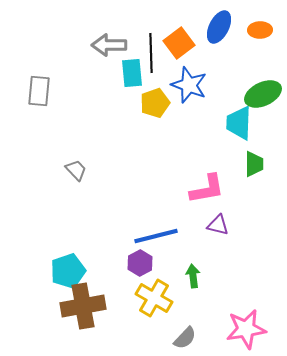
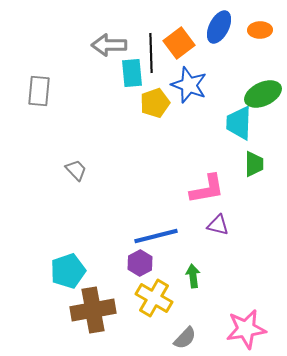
brown cross: moved 10 px right, 4 px down
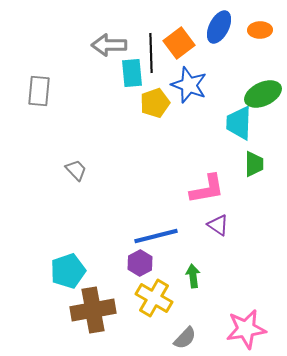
purple triangle: rotated 20 degrees clockwise
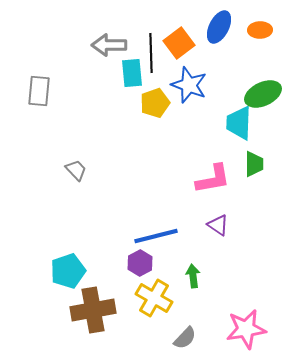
pink L-shape: moved 6 px right, 10 px up
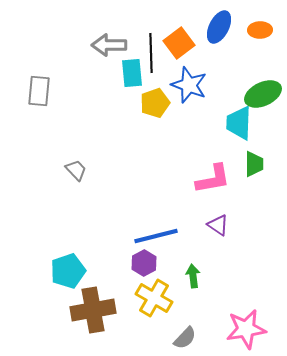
purple hexagon: moved 4 px right
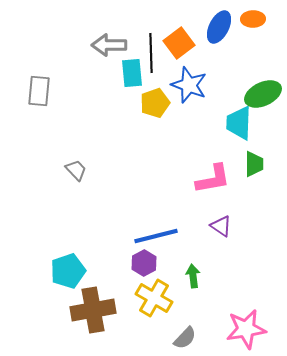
orange ellipse: moved 7 px left, 11 px up
purple triangle: moved 3 px right, 1 px down
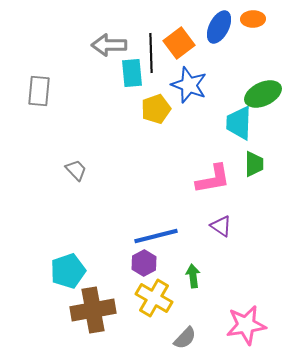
yellow pentagon: moved 1 px right, 6 px down
pink star: moved 4 px up
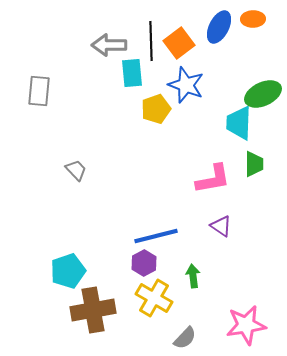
black line: moved 12 px up
blue star: moved 3 px left
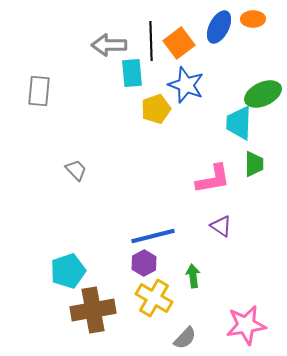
blue line: moved 3 px left
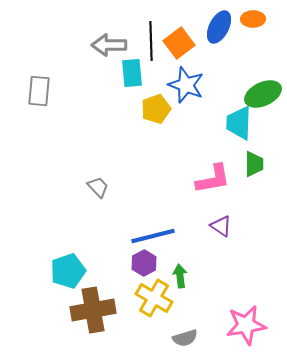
gray trapezoid: moved 22 px right, 17 px down
green arrow: moved 13 px left
gray semicircle: rotated 30 degrees clockwise
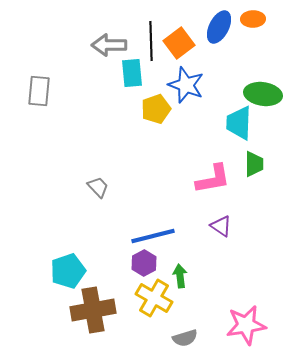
green ellipse: rotated 33 degrees clockwise
